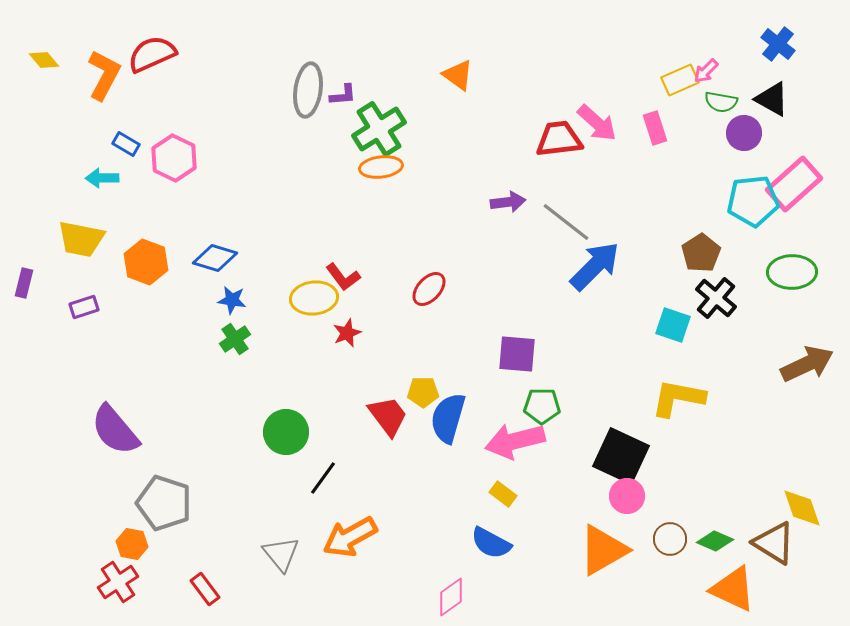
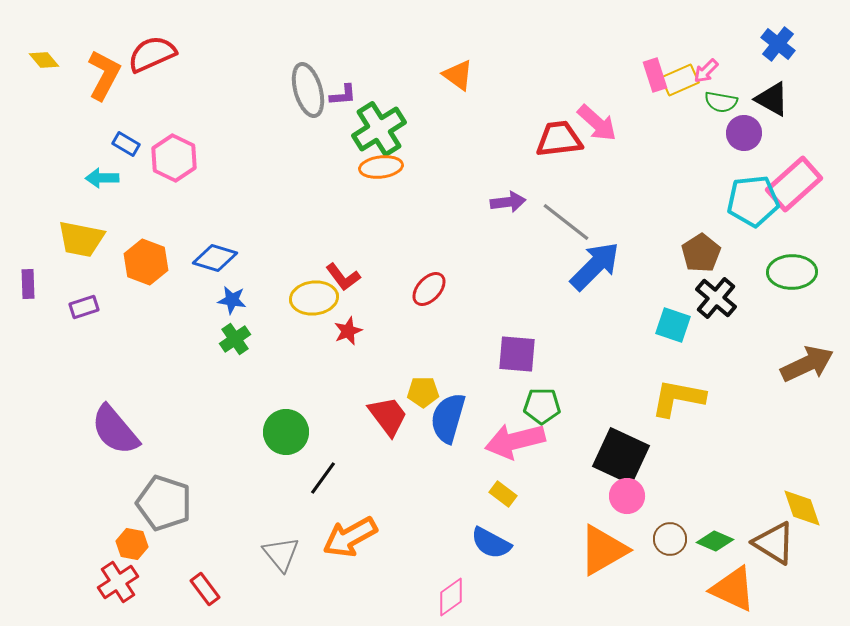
gray ellipse at (308, 90): rotated 24 degrees counterclockwise
pink rectangle at (655, 128): moved 53 px up
purple rectangle at (24, 283): moved 4 px right, 1 px down; rotated 16 degrees counterclockwise
red star at (347, 333): moved 1 px right, 2 px up
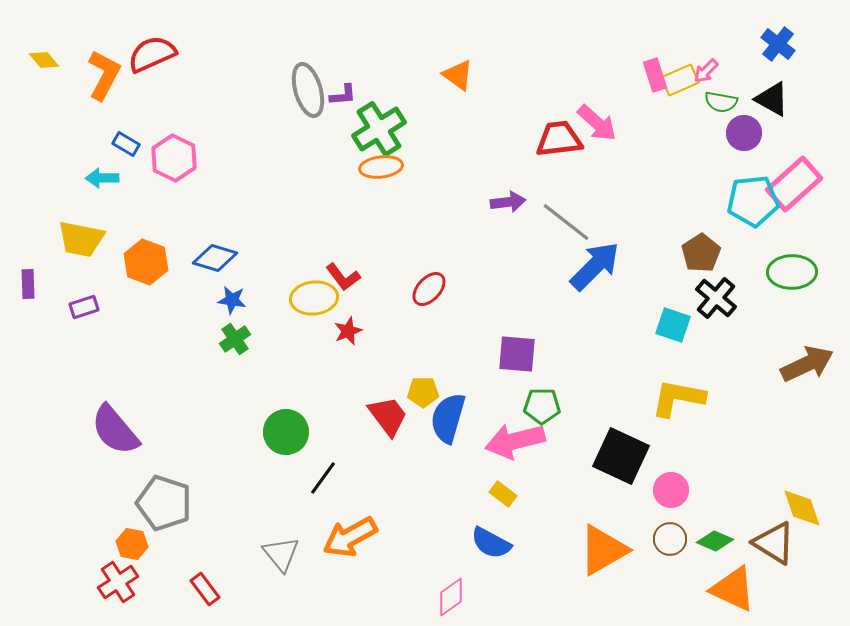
pink circle at (627, 496): moved 44 px right, 6 px up
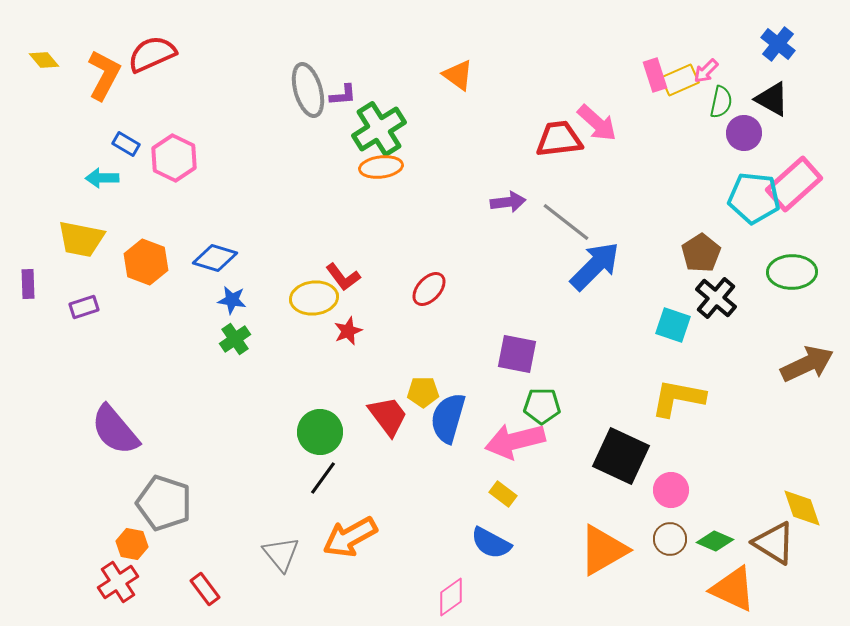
green semicircle at (721, 102): rotated 88 degrees counterclockwise
cyan pentagon at (753, 201): moved 1 px right, 3 px up; rotated 12 degrees clockwise
purple square at (517, 354): rotated 6 degrees clockwise
green circle at (286, 432): moved 34 px right
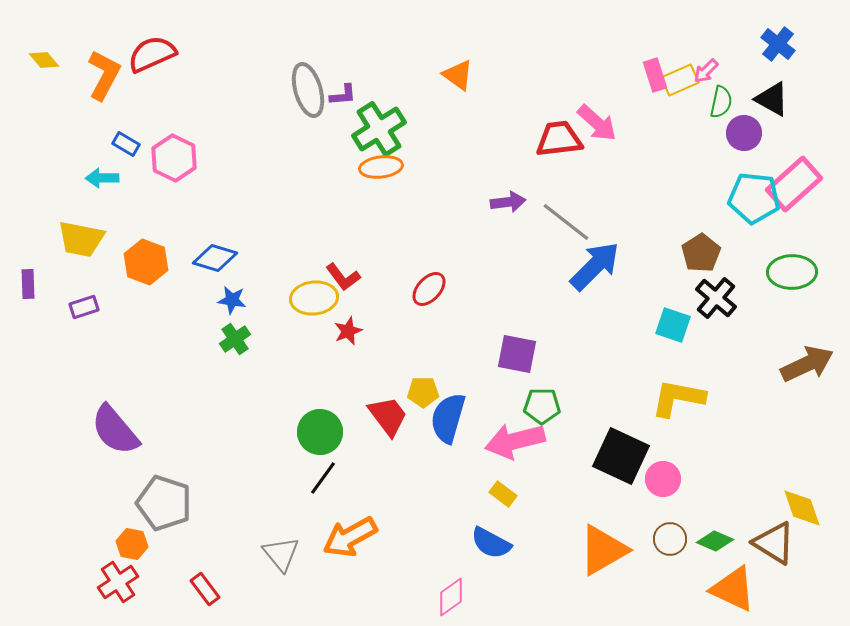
pink circle at (671, 490): moved 8 px left, 11 px up
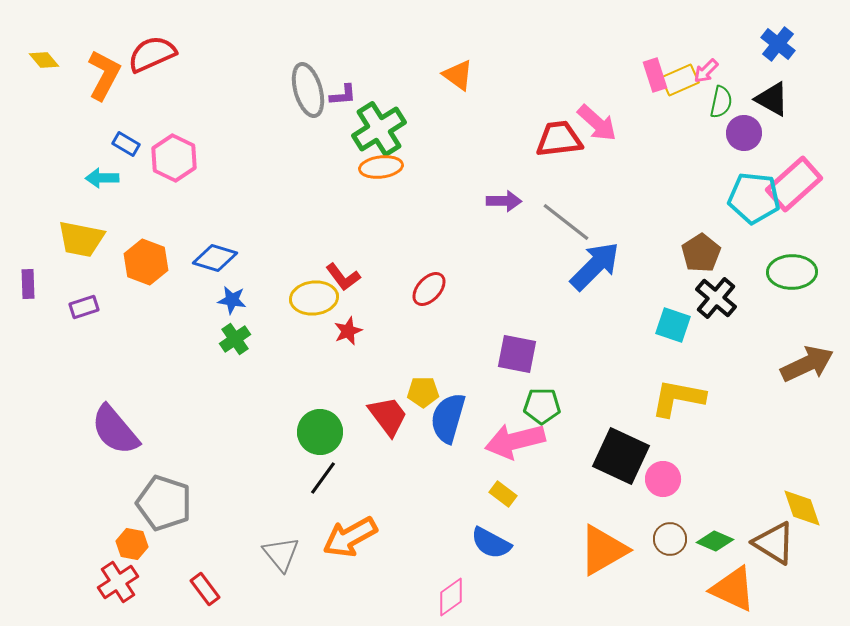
purple arrow at (508, 202): moved 4 px left, 1 px up; rotated 8 degrees clockwise
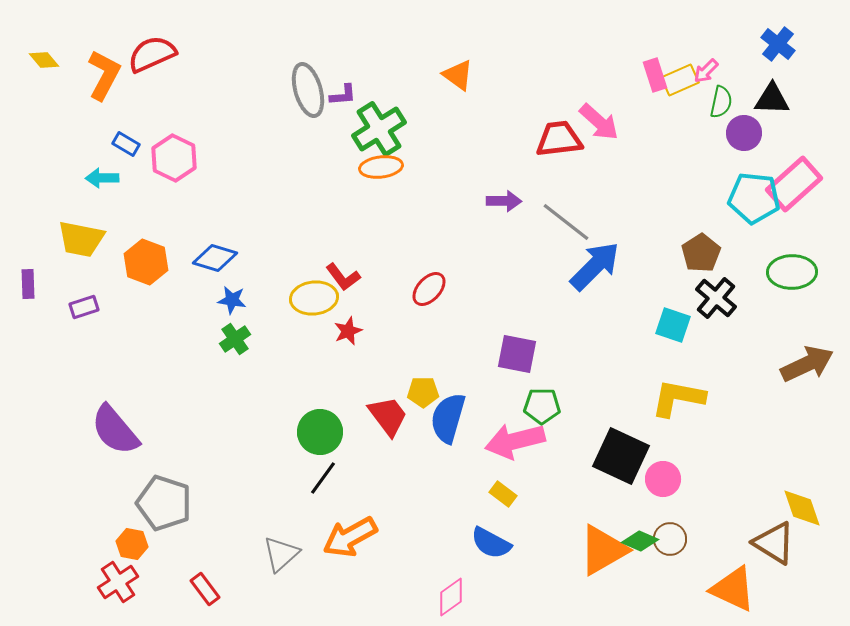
black triangle at (772, 99): rotated 27 degrees counterclockwise
pink arrow at (597, 123): moved 2 px right, 1 px up
green diamond at (715, 541): moved 75 px left
gray triangle at (281, 554): rotated 27 degrees clockwise
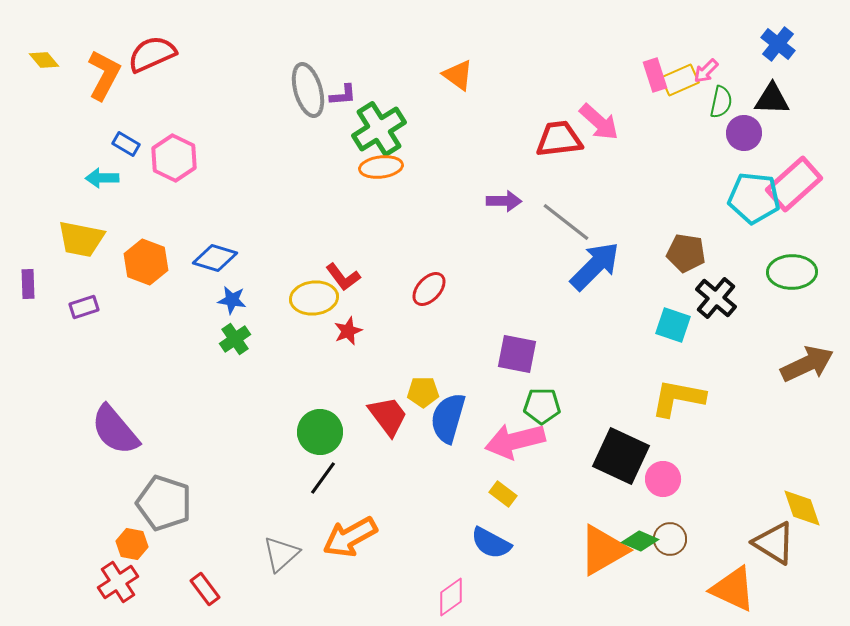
brown pentagon at (701, 253): moved 15 px left; rotated 30 degrees counterclockwise
